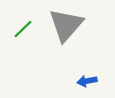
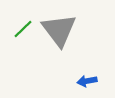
gray triangle: moved 7 px left, 5 px down; rotated 18 degrees counterclockwise
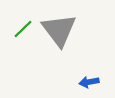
blue arrow: moved 2 px right, 1 px down
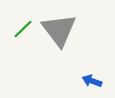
blue arrow: moved 3 px right, 1 px up; rotated 30 degrees clockwise
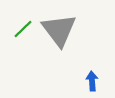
blue arrow: rotated 66 degrees clockwise
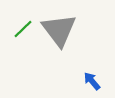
blue arrow: rotated 36 degrees counterclockwise
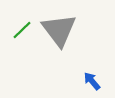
green line: moved 1 px left, 1 px down
